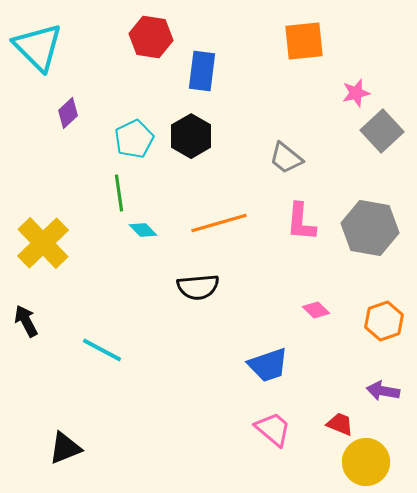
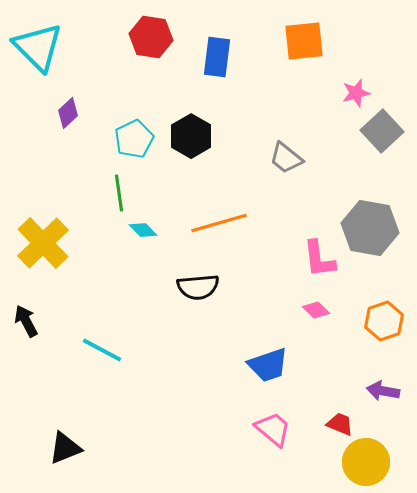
blue rectangle: moved 15 px right, 14 px up
pink L-shape: moved 18 px right, 37 px down; rotated 12 degrees counterclockwise
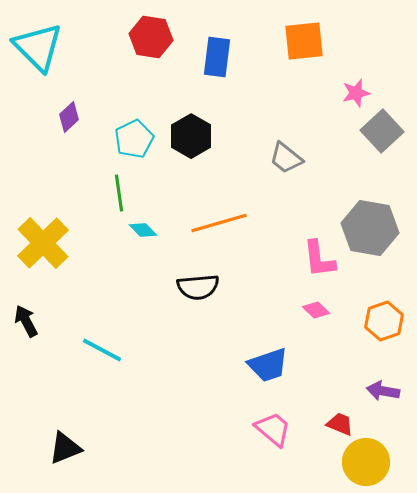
purple diamond: moved 1 px right, 4 px down
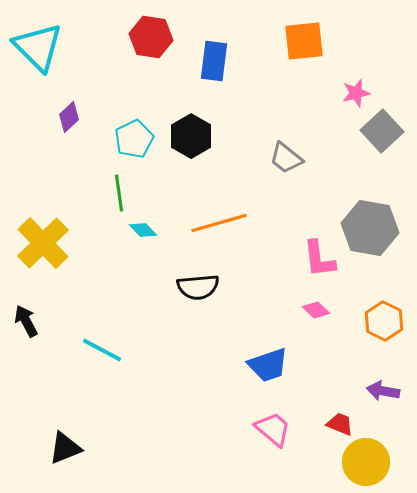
blue rectangle: moved 3 px left, 4 px down
orange hexagon: rotated 15 degrees counterclockwise
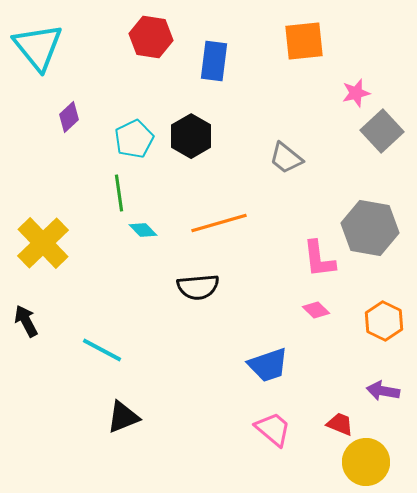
cyan triangle: rotated 6 degrees clockwise
black triangle: moved 58 px right, 31 px up
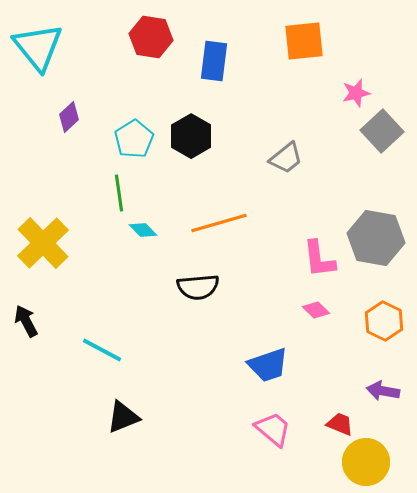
cyan pentagon: rotated 6 degrees counterclockwise
gray trapezoid: rotated 78 degrees counterclockwise
gray hexagon: moved 6 px right, 10 px down
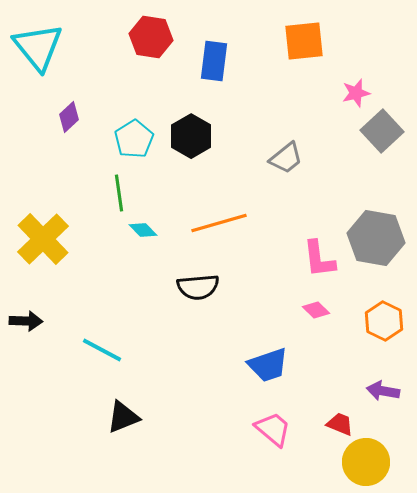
yellow cross: moved 4 px up
black arrow: rotated 120 degrees clockwise
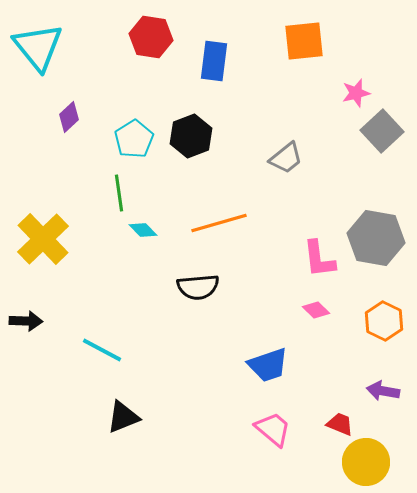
black hexagon: rotated 9 degrees clockwise
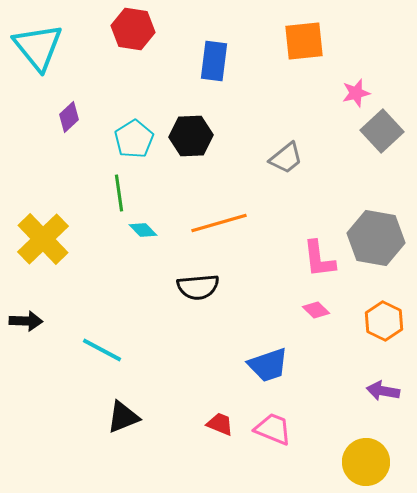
red hexagon: moved 18 px left, 8 px up
black hexagon: rotated 18 degrees clockwise
red trapezoid: moved 120 px left
pink trapezoid: rotated 18 degrees counterclockwise
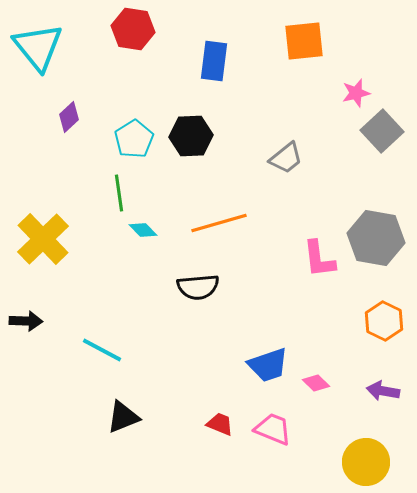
pink diamond: moved 73 px down
